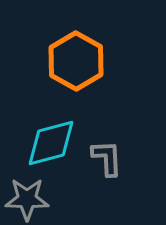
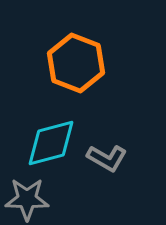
orange hexagon: moved 2 px down; rotated 8 degrees counterclockwise
gray L-shape: rotated 123 degrees clockwise
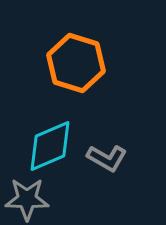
orange hexagon: rotated 4 degrees counterclockwise
cyan diamond: moved 1 px left, 3 px down; rotated 8 degrees counterclockwise
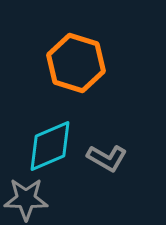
gray star: moved 1 px left
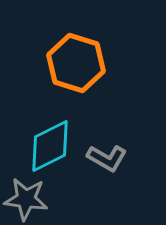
cyan diamond: rotated 4 degrees counterclockwise
gray star: rotated 6 degrees clockwise
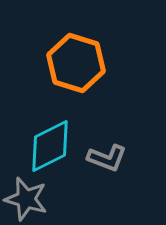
gray L-shape: rotated 9 degrees counterclockwise
gray star: rotated 9 degrees clockwise
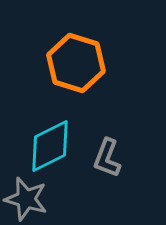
gray L-shape: rotated 90 degrees clockwise
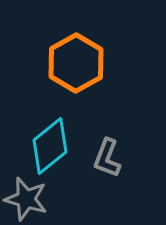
orange hexagon: rotated 14 degrees clockwise
cyan diamond: rotated 12 degrees counterclockwise
